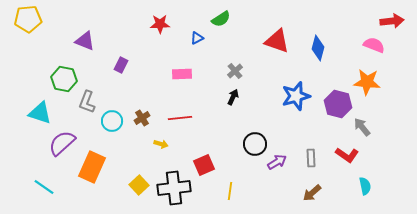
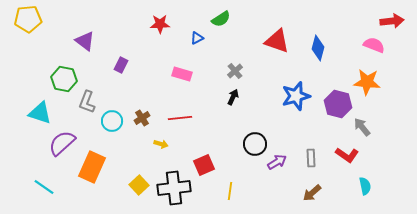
purple triangle: rotated 15 degrees clockwise
pink rectangle: rotated 18 degrees clockwise
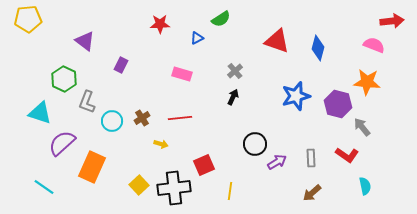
green hexagon: rotated 15 degrees clockwise
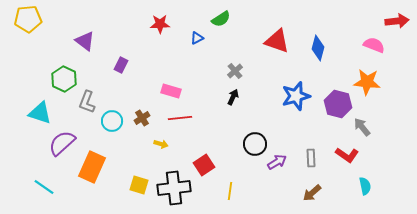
red arrow: moved 5 px right
pink rectangle: moved 11 px left, 17 px down
red square: rotated 10 degrees counterclockwise
yellow square: rotated 30 degrees counterclockwise
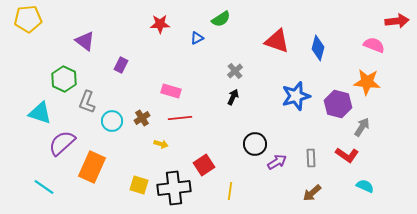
gray arrow: rotated 72 degrees clockwise
cyan semicircle: rotated 54 degrees counterclockwise
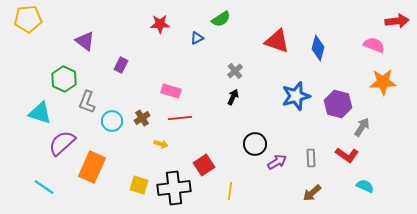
orange star: moved 16 px right; rotated 8 degrees counterclockwise
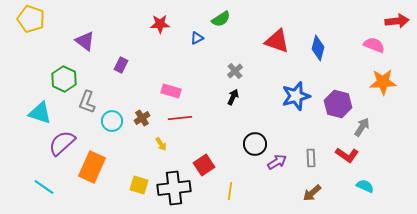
yellow pentagon: moved 3 px right; rotated 24 degrees clockwise
yellow arrow: rotated 40 degrees clockwise
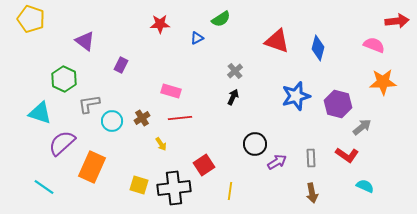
gray L-shape: moved 2 px right, 2 px down; rotated 60 degrees clockwise
gray arrow: rotated 18 degrees clockwise
brown arrow: rotated 60 degrees counterclockwise
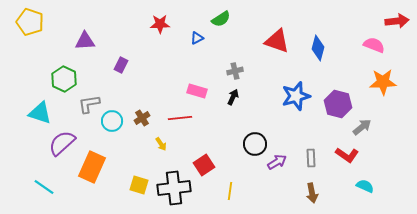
yellow pentagon: moved 1 px left, 3 px down
purple triangle: rotated 40 degrees counterclockwise
gray cross: rotated 28 degrees clockwise
pink rectangle: moved 26 px right
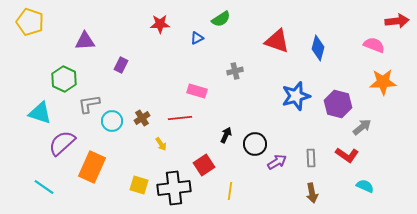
black arrow: moved 7 px left, 38 px down
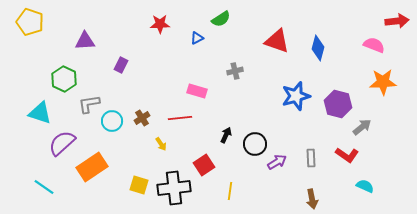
orange rectangle: rotated 32 degrees clockwise
brown arrow: moved 6 px down
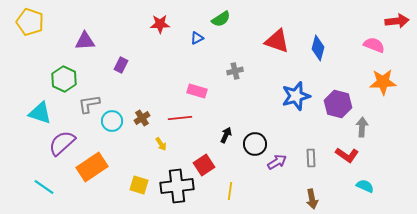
gray arrow: rotated 48 degrees counterclockwise
black cross: moved 3 px right, 2 px up
